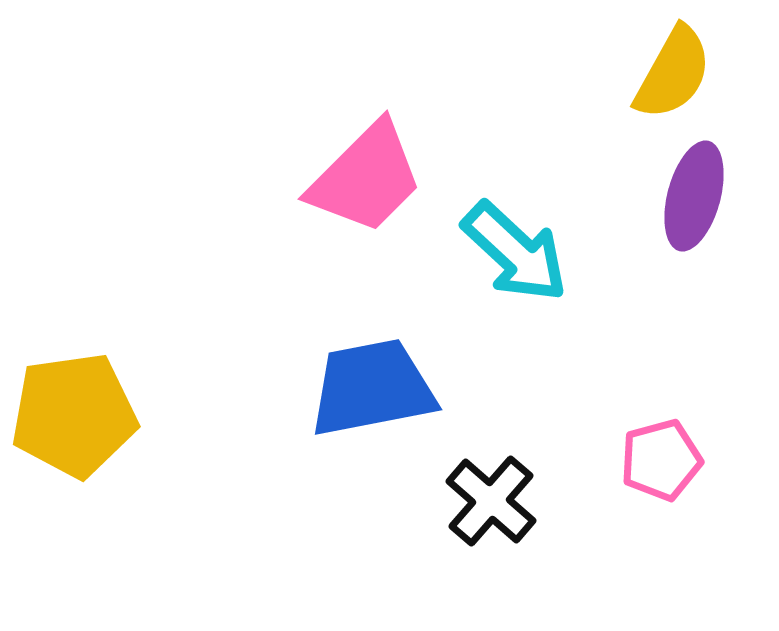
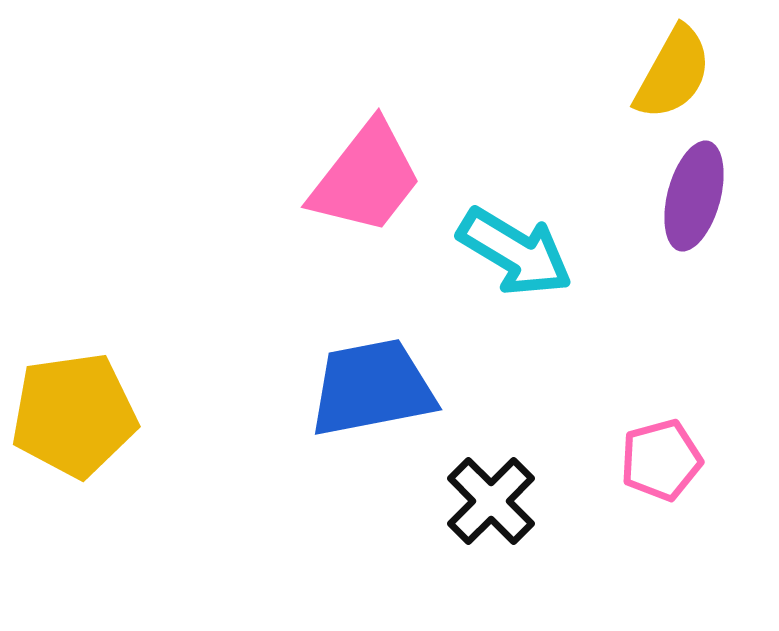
pink trapezoid: rotated 7 degrees counterclockwise
cyan arrow: rotated 12 degrees counterclockwise
black cross: rotated 4 degrees clockwise
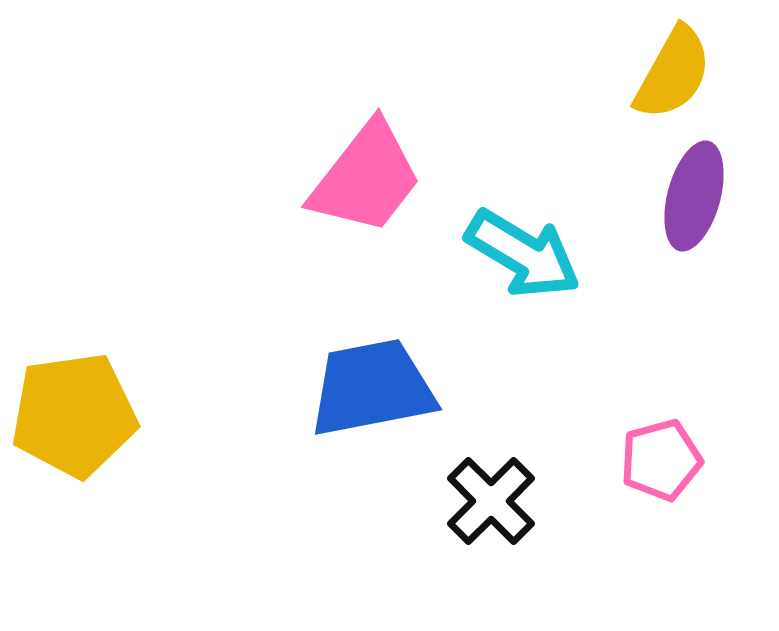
cyan arrow: moved 8 px right, 2 px down
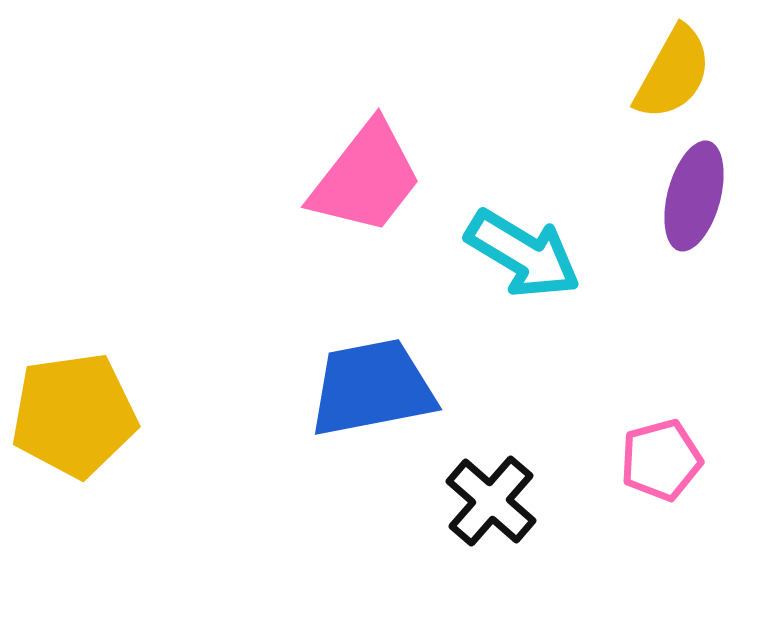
black cross: rotated 4 degrees counterclockwise
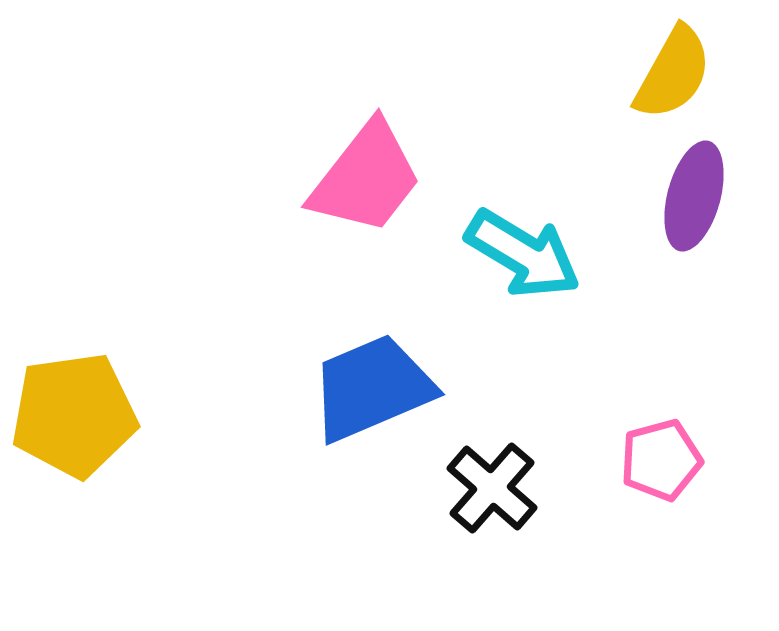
blue trapezoid: rotated 12 degrees counterclockwise
black cross: moved 1 px right, 13 px up
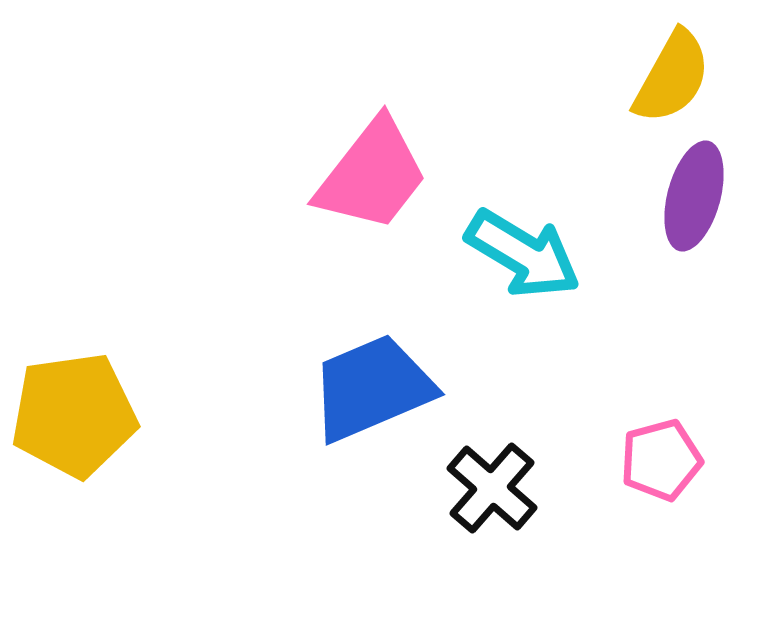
yellow semicircle: moved 1 px left, 4 px down
pink trapezoid: moved 6 px right, 3 px up
